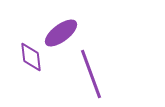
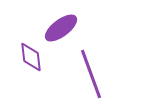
purple ellipse: moved 5 px up
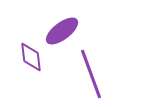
purple ellipse: moved 1 px right, 3 px down
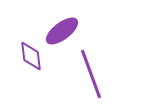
purple diamond: moved 1 px up
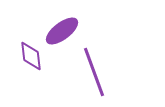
purple line: moved 3 px right, 2 px up
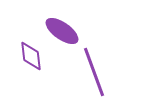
purple ellipse: rotated 72 degrees clockwise
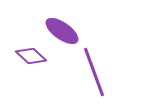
purple diamond: rotated 40 degrees counterclockwise
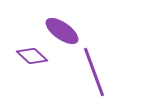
purple diamond: moved 1 px right
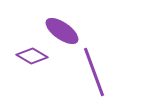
purple diamond: rotated 12 degrees counterclockwise
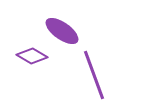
purple line: moved 3 px down
